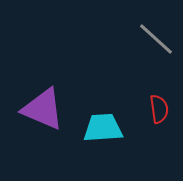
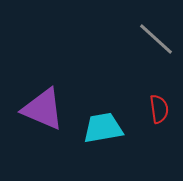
cyan trapezoid: rotated 6 degrees counterclockwise
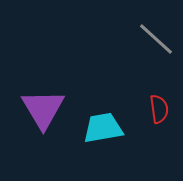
purple triangle: rotated 36 degrees clockwise
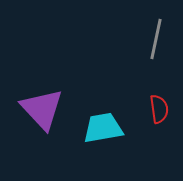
gray line: rotated 60 degrees clockwise
purple triangle: moved 1 px left; rotated 12 degrees counterclockwise
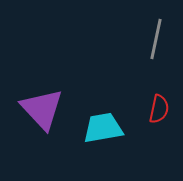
red semicircle: rotated 20 degrees clockwise
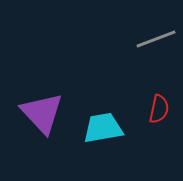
gray line: rotated 57 degrees clockwise
purple triangle: moved 4 px down
